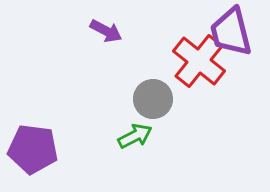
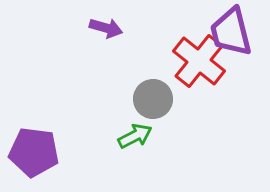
purple arrow: moved 3 px up; rotated 12 degrees counterclockwise
purple pentagon: moved 1 px right, 3 px down
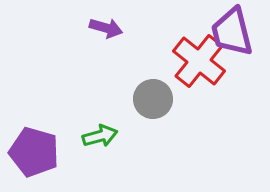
purple trapezoid: moved 1 px right
green arrow: moved 35 px left; rotated 12 degrees clockwise
purple pentagon: rotated 9 degrees clockwise
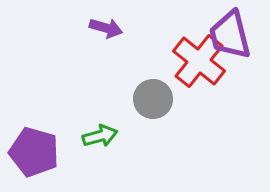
purple trapezoid: moved 2 px left, 3 px down
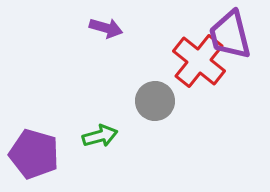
gray circle: moved 2 px right, 2 px down
purple pentagon: moved 2 px down
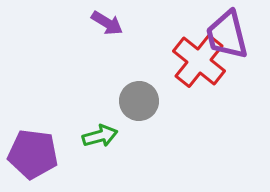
purple arrow: moved 1 px right, 5 px up; rotated 16 degrees clockwise
purple trapezoid: moved 3 px left
gray circle: moved 16 px left
purple pentagon: moved 1 px left; rotated 9 degrees counterclockwise
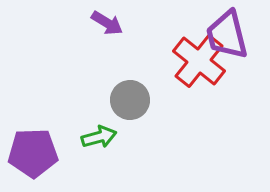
gray circle: moved 9 px left, 1 px up
green arrow: moved 1 px left, 1 px down
purple pentagon: moved 1 px up; rotated 9 degrees counterclockwise
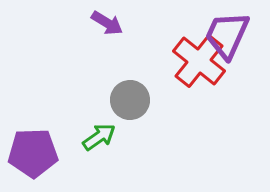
purple trapezoid: rotated 38 degrees clockwise
green arrow: rotated 20 degrees counterclockwise
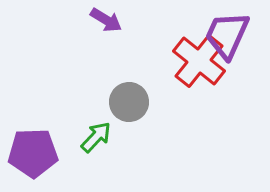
purple arrow: moved 1 px left, 3 px up
gray circle: moved 1 px left, 2 px down
green arrow: moved 3 px left; rotated 12 degrees counterclockwise
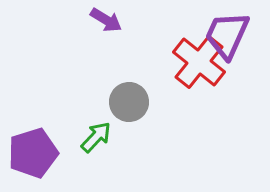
red cross: moved 1 px down
purple pentagon: rotated 15 degrees counterclockwise
